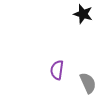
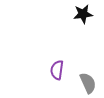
black star: rotated 24 degrees counterclockwise
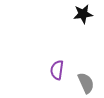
gray semicircle: moved 2 px left
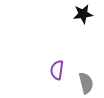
gray semicircle: rotated 10 degrees clockwise
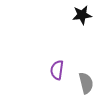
black star: moved 1 px left, 1 px down
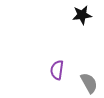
gray semicircle: moved 3 px right; rotated 15 degrees counterclockwise
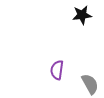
gray semicircle: moved 1 px right, 1 px down
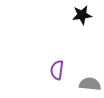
gray semicircle: rotated 55 degrees counterclockwise
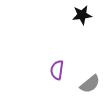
gray semicircle: rotated 135 degrees clockwise
